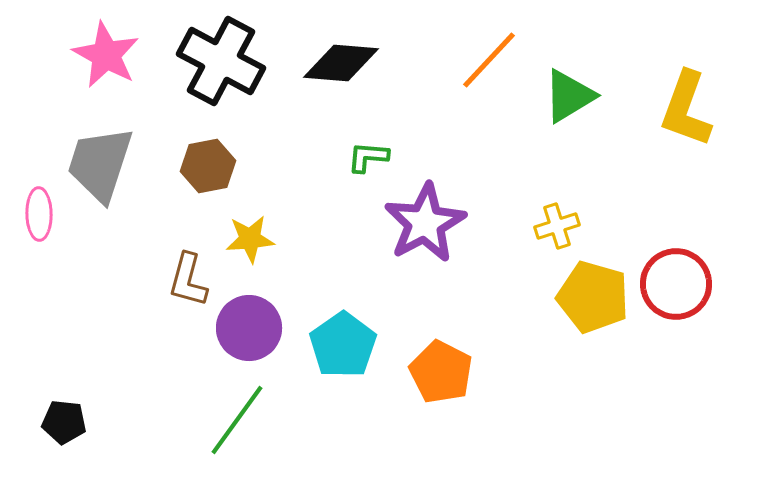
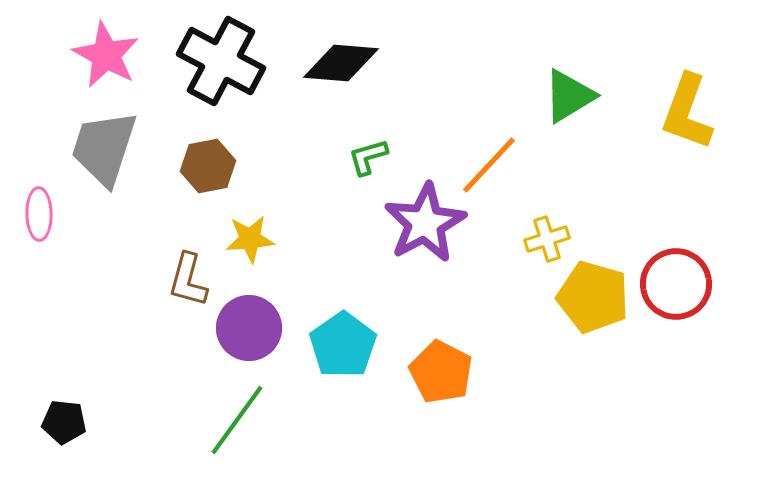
orange line: moved 105 px down
yellow L-shape: moved 1 px right, 3 px down
green L-shape: rotated 21 degrees counterclockwise
gray trapezoid: moved 4 px right, 16 px up
yellow cross: moved 10 px left, 13 px down
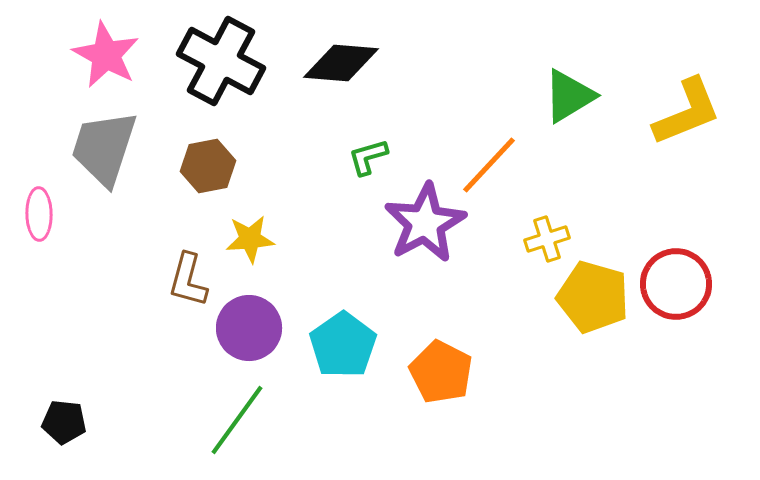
yellow L-shape: rotated 132 degrees counterclockwise
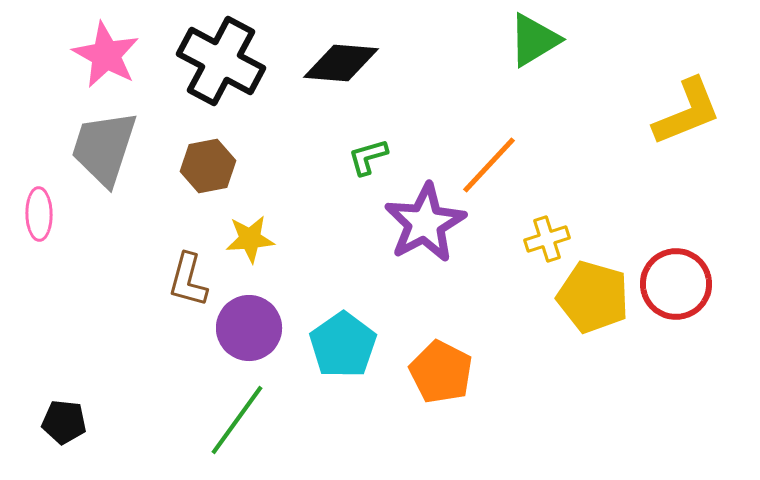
green triangle: moved 35 px left, 56 px up
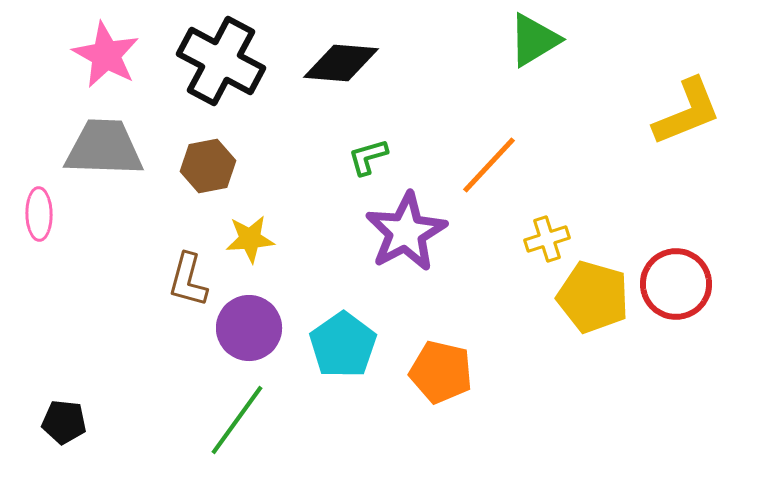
gray trapezoid: rotated 74 degrees clockwise
purple star: moved 19 px left, 9 px down
orange pentagon: rotated 14 degrees counterclockwise
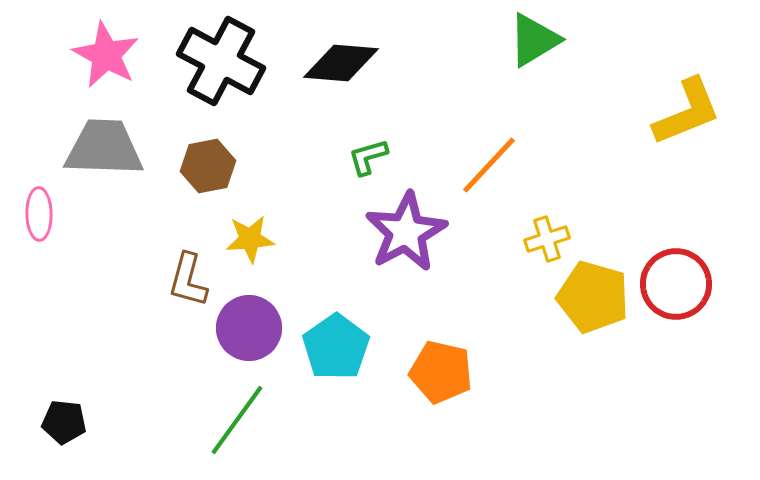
cyan pentagon: moved 7 px left, 2 px down
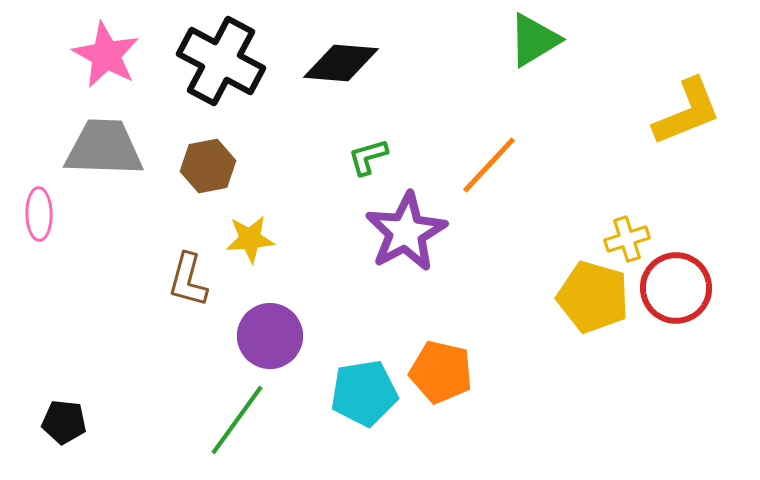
yellow cross: moved 80 px right
red circle: moved 4 px down
purple circle: moved 21 px right, 8 px down
cyan pentagon: moved 28 px right, 46 px down; rotated 26 degrees clockwise
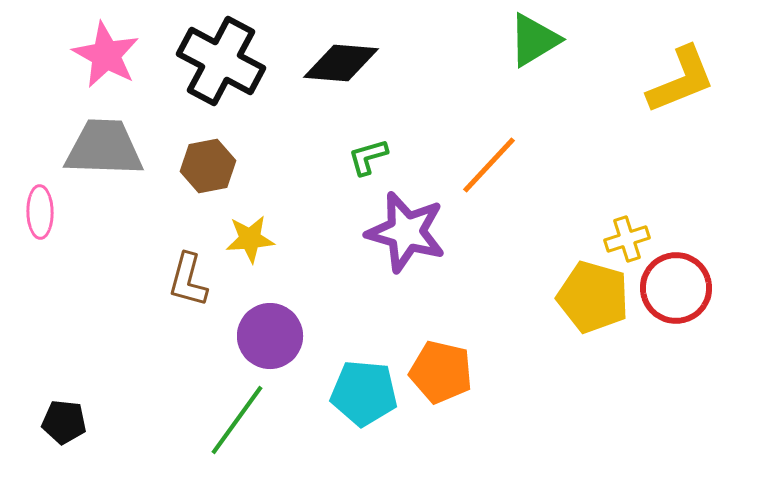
yellow L-shape: moved 6 px left, 32 px up
pink ellipse: moved 1 px right, 2 px up
purple star: rotated 28 degrees counterclockwise
cyan pentagon: rotated 14 degrees clockwise
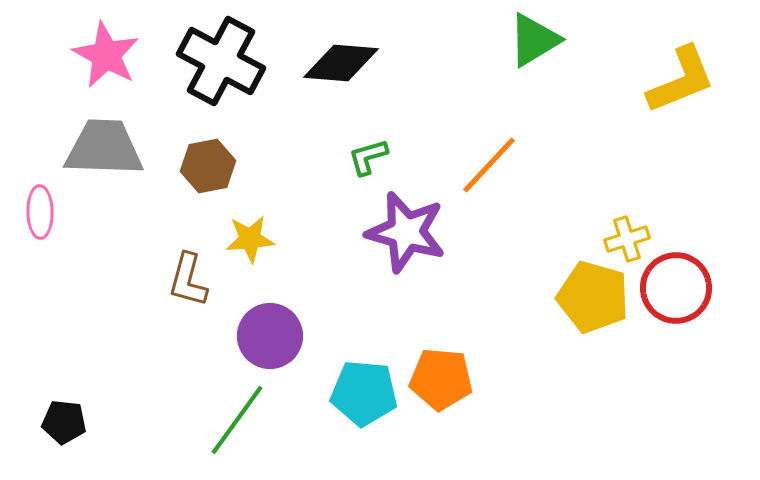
orange pentagon: moved 7 px down; rotated 8 degrees counterclockwise
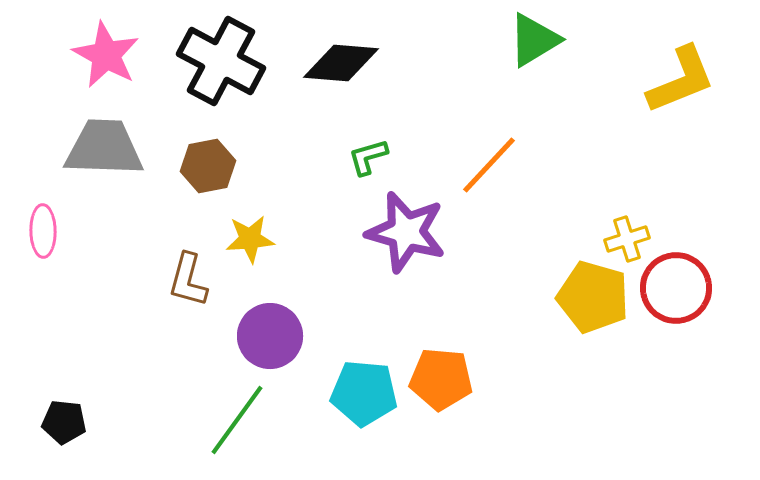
pink ellipse: moved 3 px right, 19 px down
